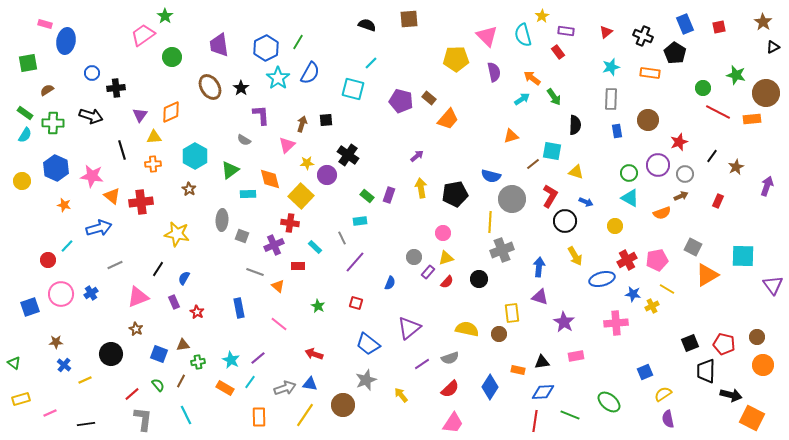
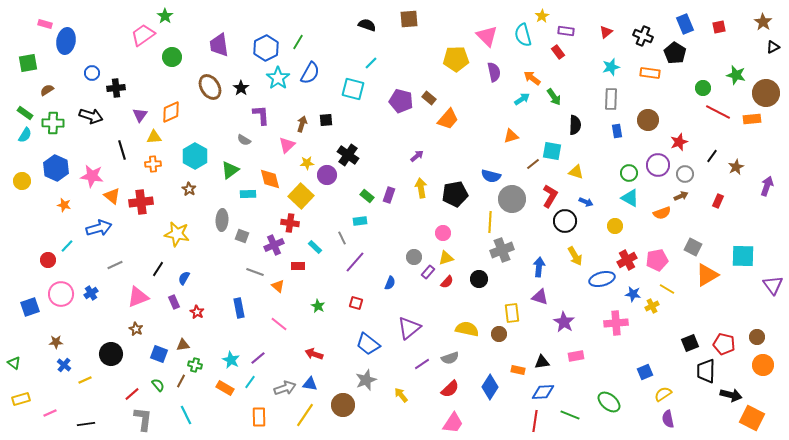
green cross at (198, 362): moved 3 px left, 3 px down; rotated 24 degrees clockwise
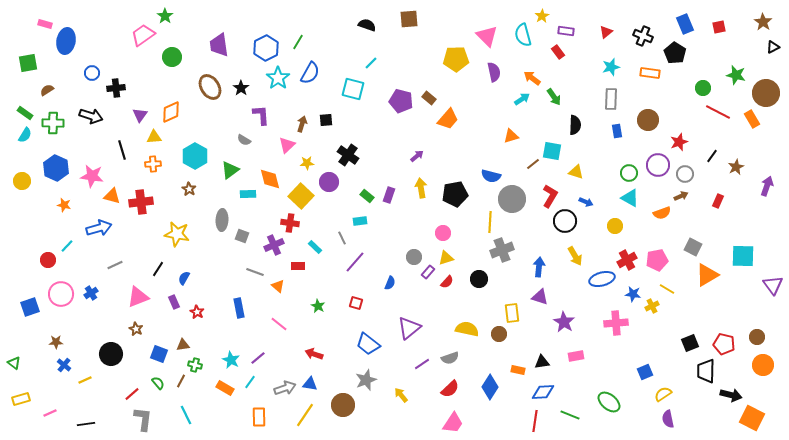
orange rectangle at (752, 119): rotated 66 degrees clockwise
purple circle at (327, 175): moved 2 px right, 7 px down
orange triangle at (112, 196): rotated 24 degrees counterclockwise
green semicircle at (158, 385): moved 2 px up
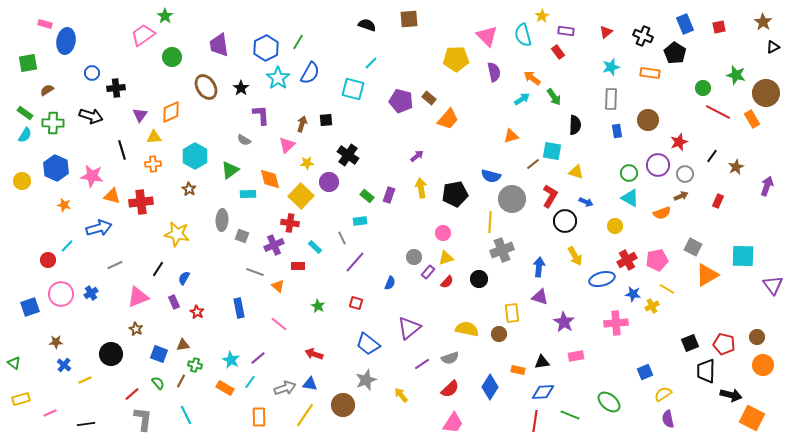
brown ellipse at (210, 87): moved 4 px left
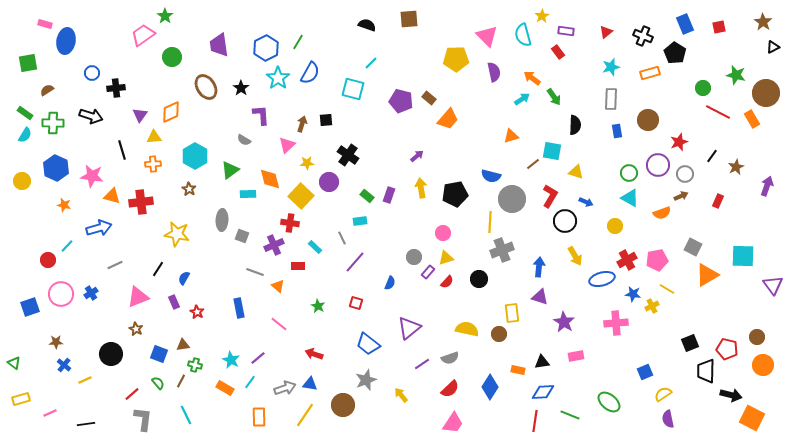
orange rectangle at (650, 73): rotated 24 degrees counterclockwise
red pentagon at (724, 344): moved 3 px right, 5 px down
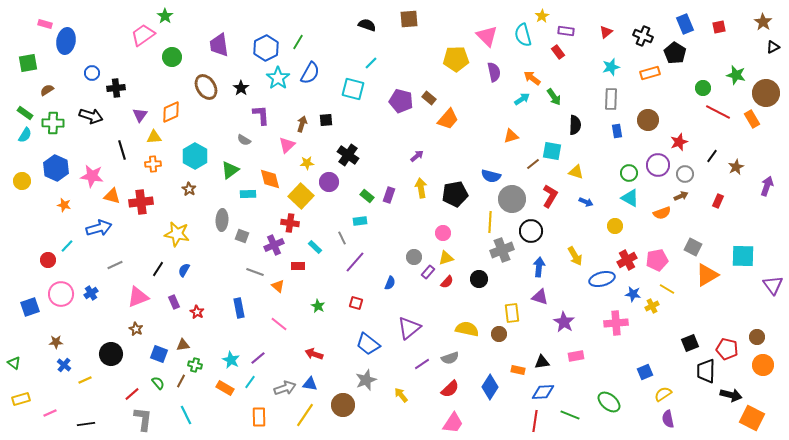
black circle at (565, 221): moved 34 px left, 10 px down
blue semicircle at (184, 278): moved 8 px up
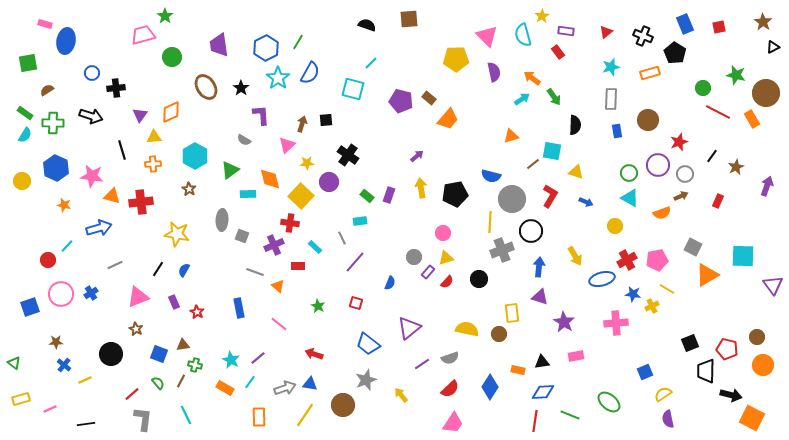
pink trapezoid at (143, 35): rotated 20 degrees clockwise
pink line at (50, 413): moved 4 px up
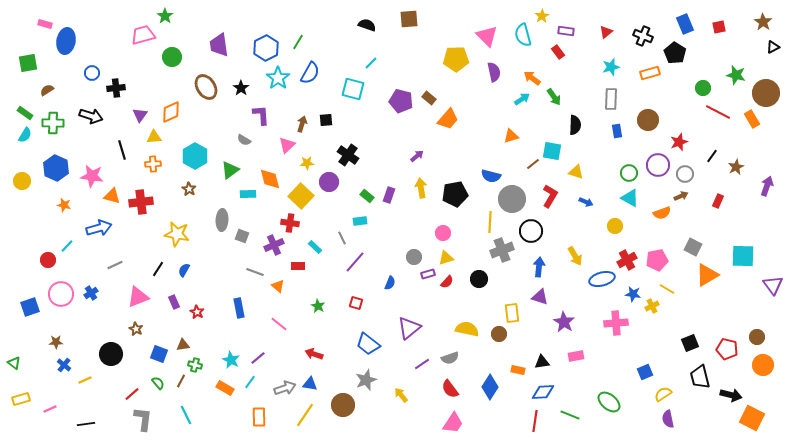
purple rectangle at (428, 272): moved 2 px down; rotated 32 degrees clockwise
black trapezoid at (706, 371): moved 6 px left, 6 px down; rotated 15 degrees counterclockwise
red semicircle at (450, 389): rotated 96 degrees clockwise
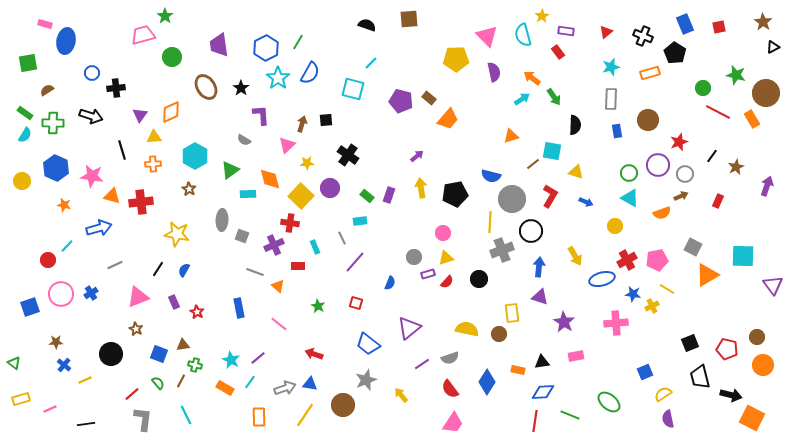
purple circle at (329, 182): moved 1 px right, 6 px down
cyan rectangle at (315, 247): rotated 24 degrees clockwise
blue diamond at (490, 387): moved 3 px left, 5 px up
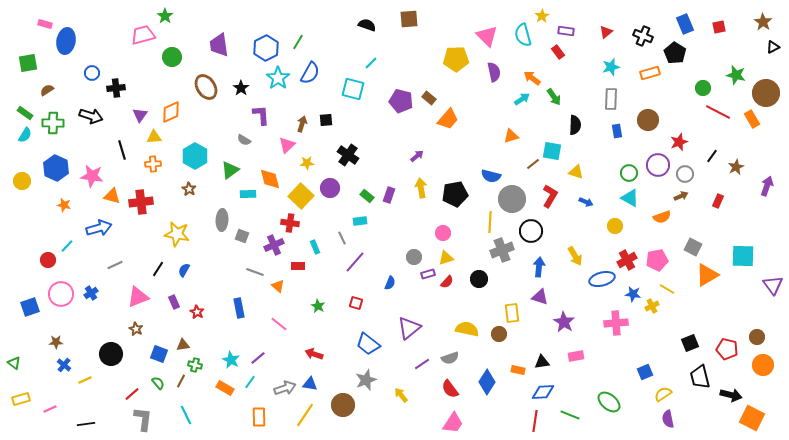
orange semicircle at (662, 213): moved 4 px down
